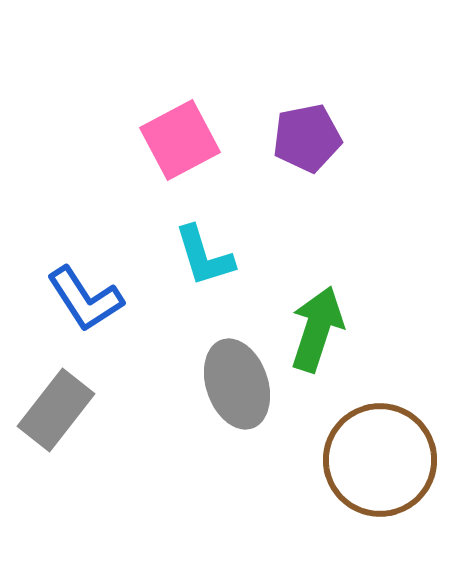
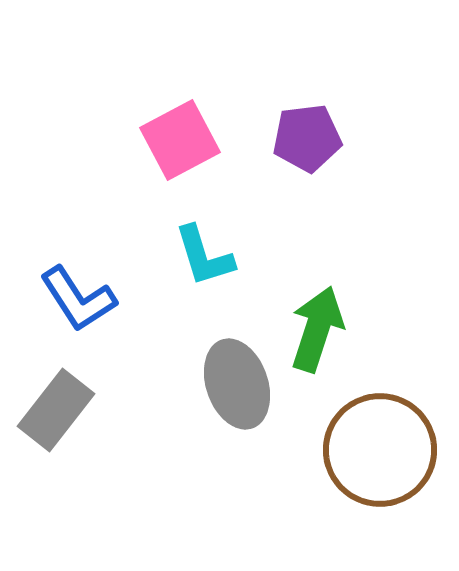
purple pentagon: rotated 4 degrees clockwise
blue L-shape: moved 7 px left
brown circle: moved 10 px up
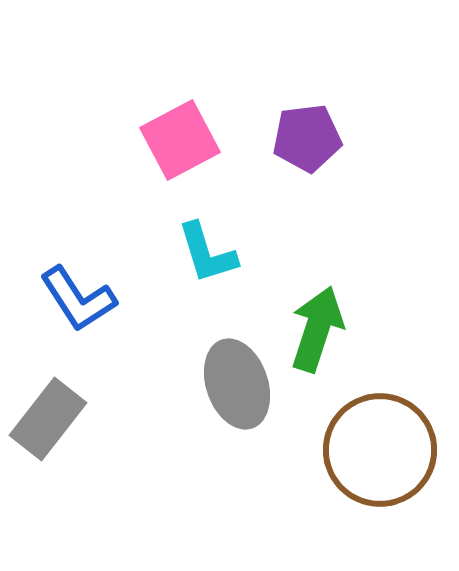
cyan L-shape: moved 3 px right, 3 px up
gray rectangle: moved 8 px left, 9 px down
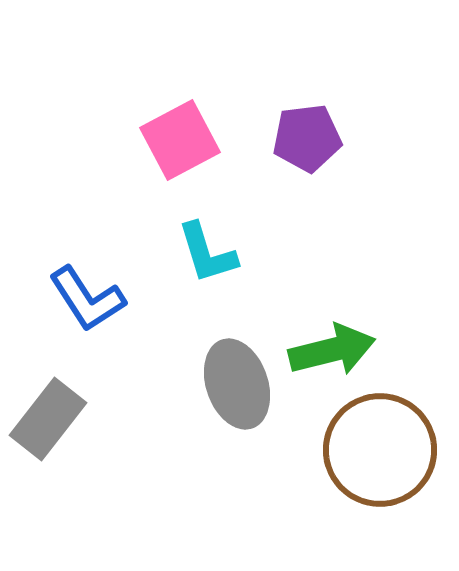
blue L-shape: moved 9 px right
green arrow: moved 15 px right, 21 px down; rotated 58 degrees clockwise
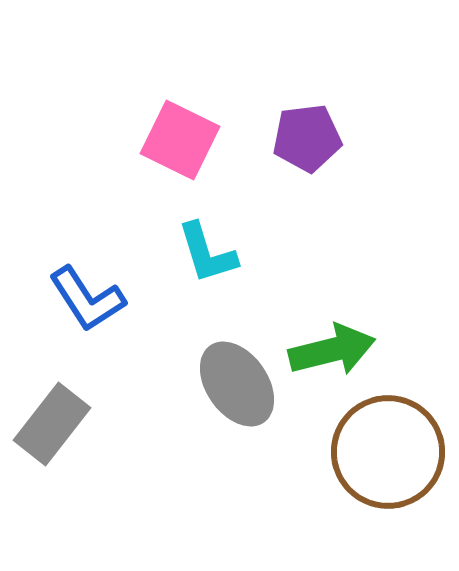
pink square: rotated 36 degrees counterclockwise
gray ellipse: rotated 16 degrees counterclockwise
gray rectangle: moved 4 px right, 5 px down
brown circle: moved 8 px right, 2 px down
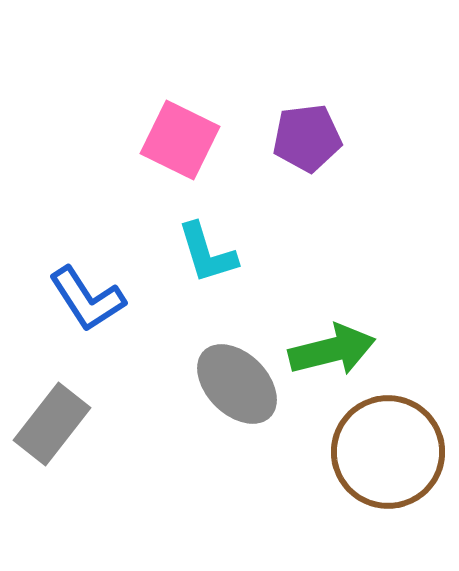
gray ellipse: rotated 10 degrees counterclockwise
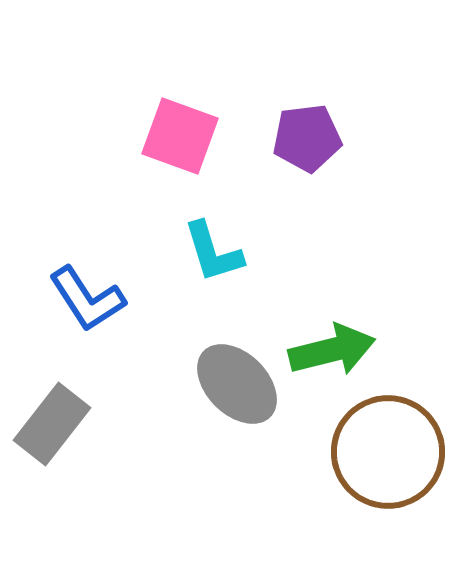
pink square: moved 4 px up; rotated 6 degrees counterclockwise
cyan L-shape: moved 6 px right, 1 px up
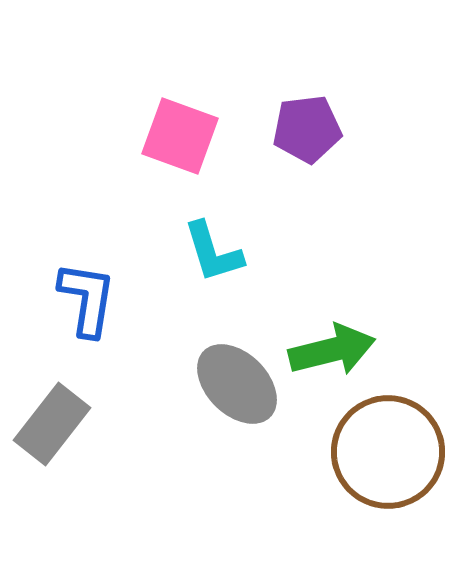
purple pentagon: moved 9 px up
blue L-shape: rotated 138 degrees counterclockwise
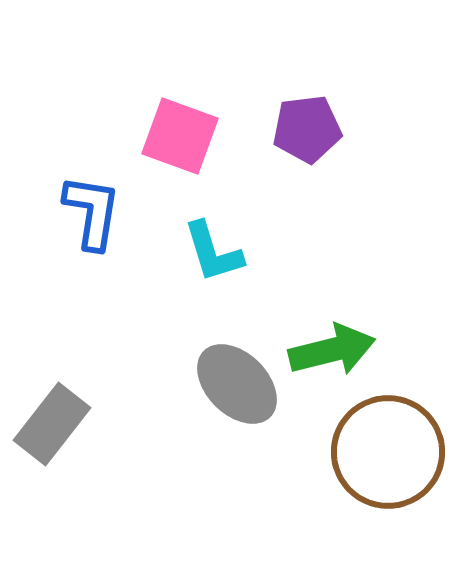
blue L-shape: moved 5 px right, 87 px up
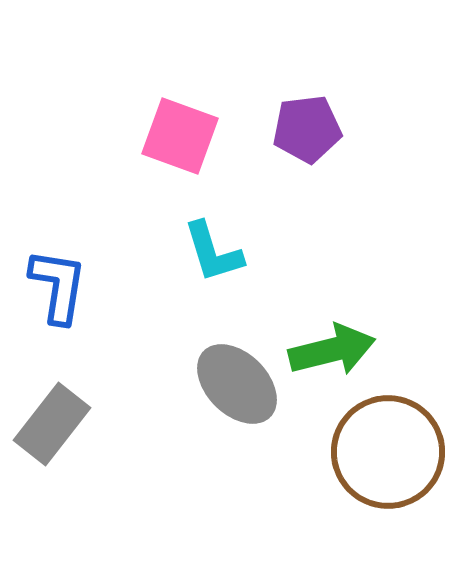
blue L-shape: moved 34 px left, 74 px down
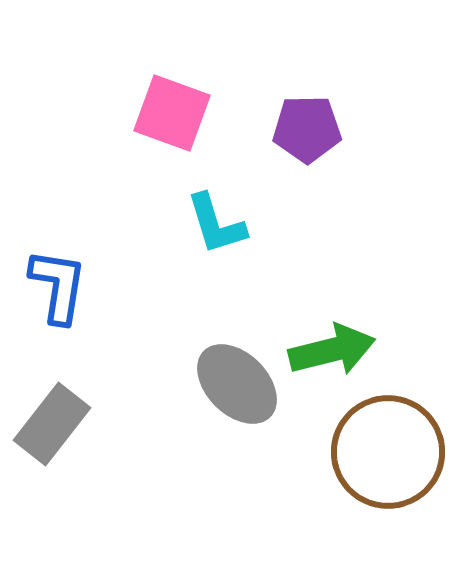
purple pentagon: rotated 6 degrees clockwise
pink square: moved 8 px left, 23 px up
cyan L-shape: moved 3 px right, 28 px up
